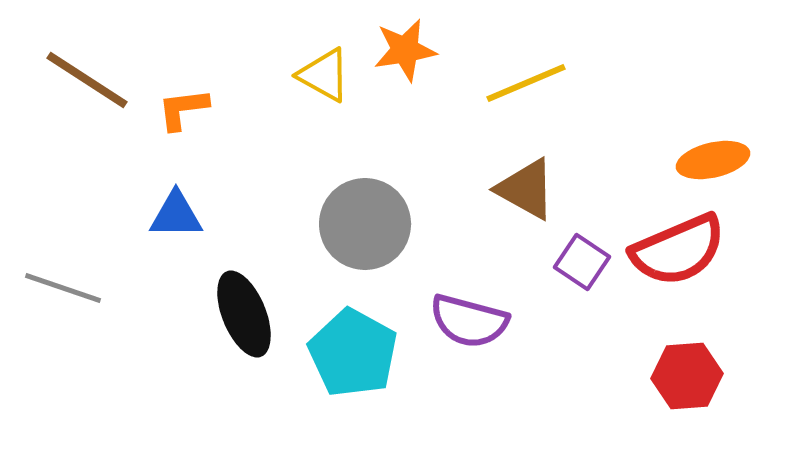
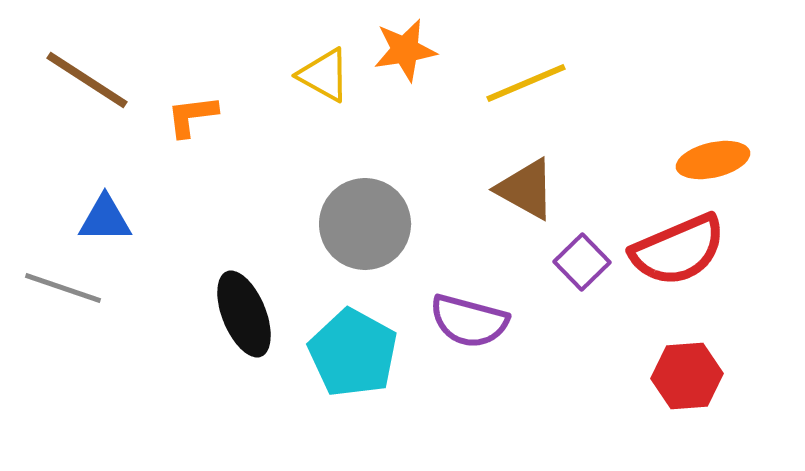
orange L-shape: moved 9 px right, 7 px down
blue triangle: moved 71 px left, 4 px down
purple square: rotated 12 degrees clockwise
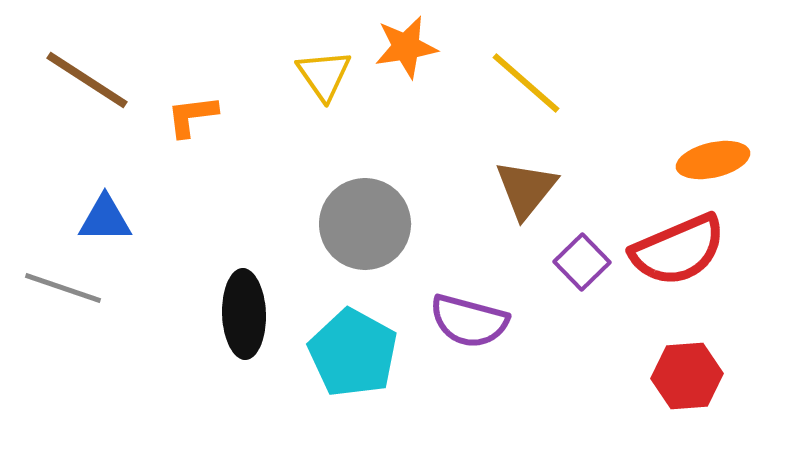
orange star: moved 1 px right, 3 px up
yellow triangle: rotated 26 degrees clockwise
yellow line: rotated 64 degrees clockwise
brown triangle: rotated 40 degrees clockwise
black ellipse: rotated 20 degrees clockwise
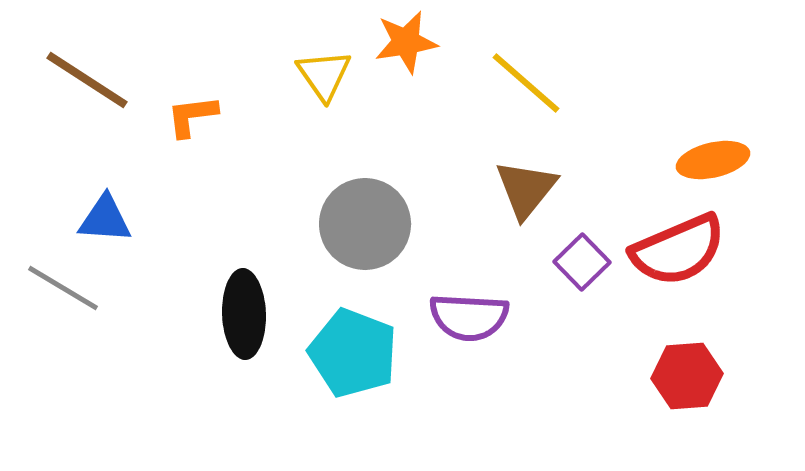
orange star: moved 5 px up
blue triangle: rotated 4 degrees clockwise
gray line: rotated 12 degrees clockwise
purple semicircle: moved 4 px up; rotated 12 degrees counterclockwise
cyan pentagon: rotated 8 degrees counterclockwise
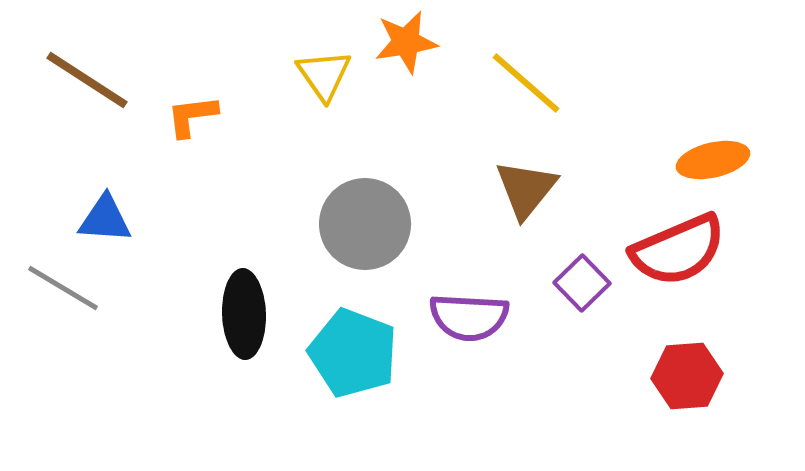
purple square: moved 21 px down
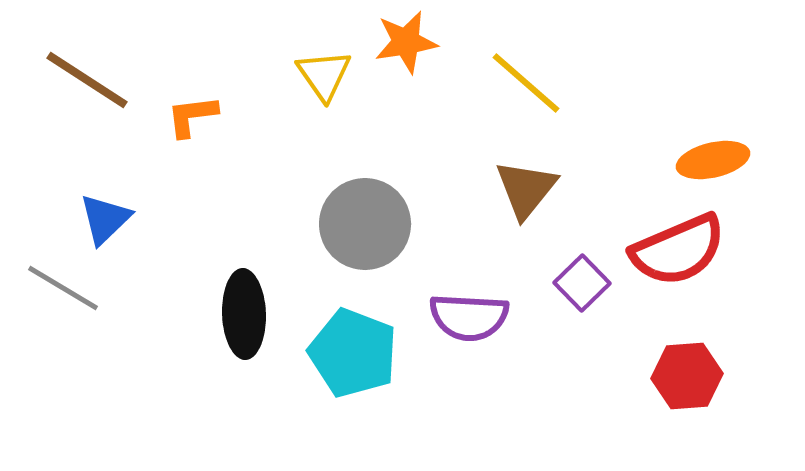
blue triangle: rotated 48 degrees counterclockwise
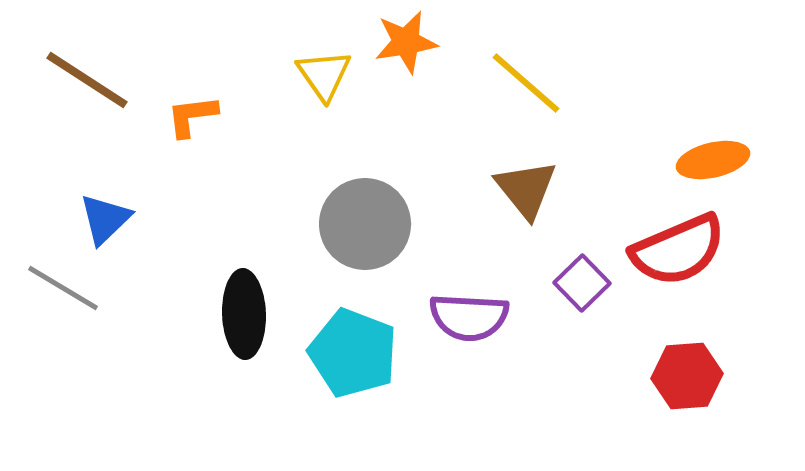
brown triangle: rotated 18 degrees counterclockwise
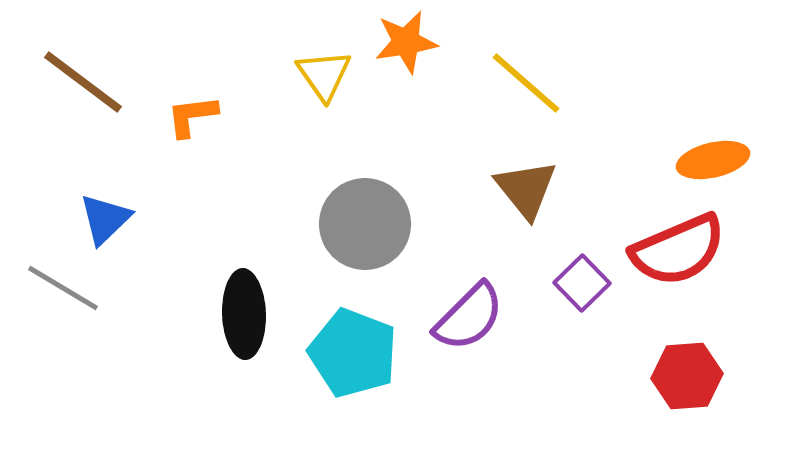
brown line: moved 4 px left, 2 px down; rotated 4 degrees clockwise
purple semicircle: rotated 48 degrees counterclockwise
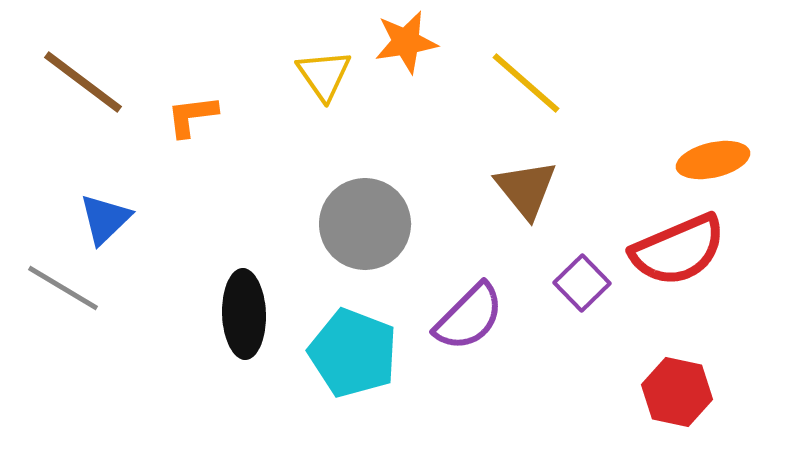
red hexagon: moved 10 px left, 16 px down; rotated 16 degrees clockwise
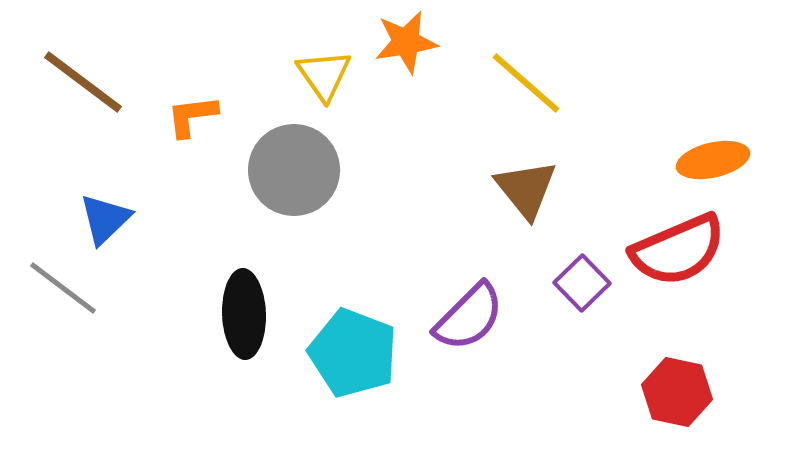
gray circle: moved 71 px left, 54 px up
gray line: rotated 6 degrees clockwise
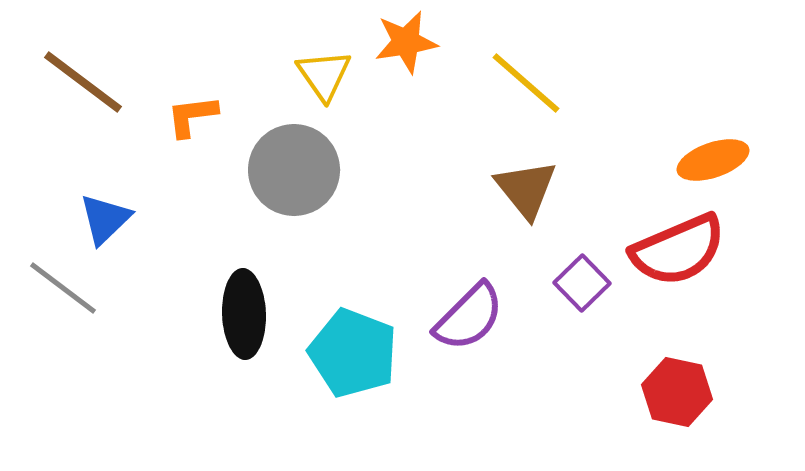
orange ellipse: rotated 6 degrees counterclockwise
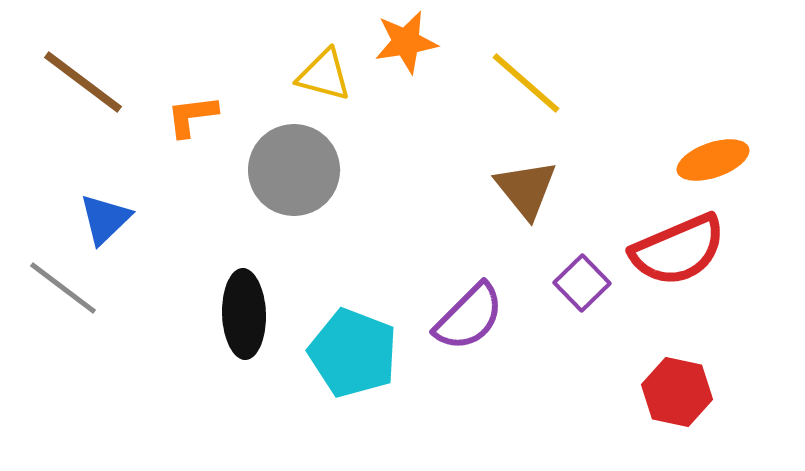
yellow triangle: rotated 40 degrees counterclockwise
